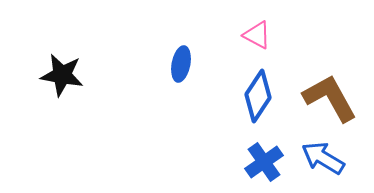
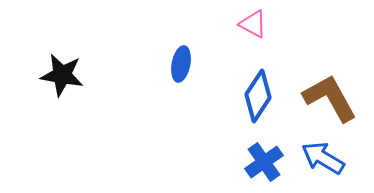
pink triangle: moved 4 px left, 11 px up
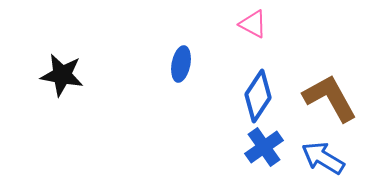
blue cross: moved 15 px up
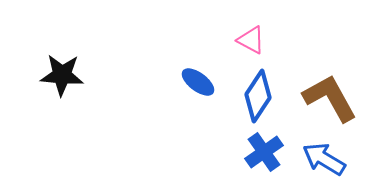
pink triangle: moved 2 px left, 16 px down
blue ellipse: moved 17 px right, 18 px down; rotated 64 degrees counterclockwise
black star: rotated 6 degrees counterclockwise
blue cross: moved 5 px down
blue arrow: moved 1 px right, 1 px down
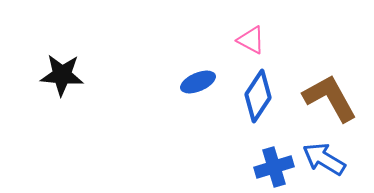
blue ellipse: rotated 60 degrees counterclockwise
blue cross: moved 10 px right, 15 px down; rotated 18 degrees clockwise
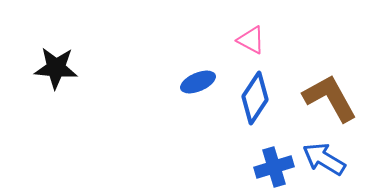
black star: moved 6 px left, 7 px up
blue diamond: moved 3 px left, 2 px down
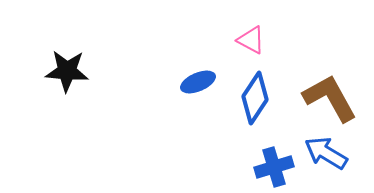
black star: moved 11 px right, 3 px down
blue arrow: moved 2 px right, 6 px up
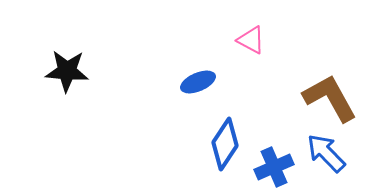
blue diamond: moved 30 px left, 46 px down
blue arrow: rotated 15 degrees clockwise
blue cross: rotated 6 degrees counterclockwise
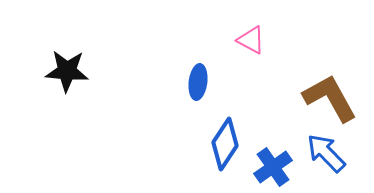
blue ellipse: rotated 60 degrees counterclockwise
blue cross: moved 1 px left; rotated 12 degrees counterclockwise
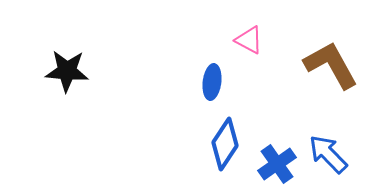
pink triangle: moved 2 px left
blue ellipse: moved 14 px right
brown L-shape: moved 1 px right, 33 px up
blue arrow: moved 2 px right, 1 px down
blue cross: moved 4 px right, 3 px up
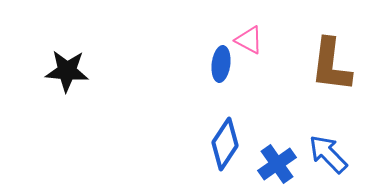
brown L-shape: rotated 144 degrees counterclockwise
blue ellipse: moved 9 px right, 18 px up
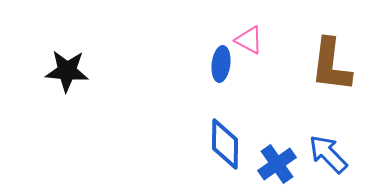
blue diamond: rotated 33 degrees counterclockwise
